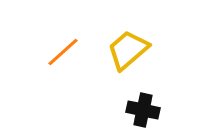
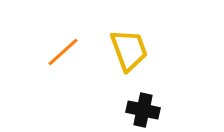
yellow trapezoid: moved 1 px right; rotated 111 degrees clockwise
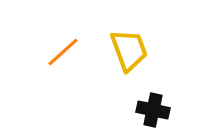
black cross: moved 10 px right
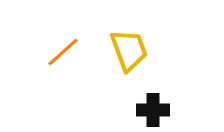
black cross: rotated 12 degrees counterclockwise
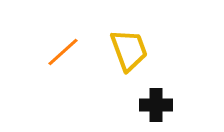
black cross: moved 3 px right, 5 px up
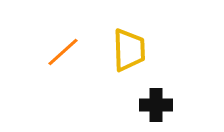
yellow trapezoid: rotated 18 degrees clockwise
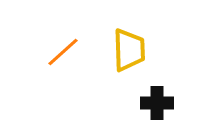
black cross: moved 1 px right, 2 px up
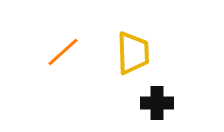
yellow trapezoid: moved 4 px right, 3 px down
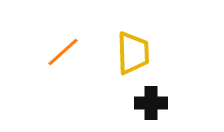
black cross: moved 6 px left
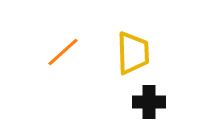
black cross: moved 2 px left, 1 px up
